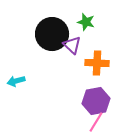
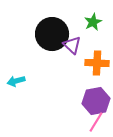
green star: moved 7 px right; rotated 30 degrees clockwise
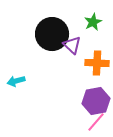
pink line: rotated 10 degrees clockwise
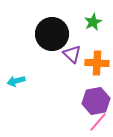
purple triangle: moved 9 px down
pink line: moved 2 px right
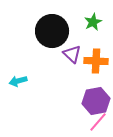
black circle: moved 3 px up
orange cross: moved 1 px left, 2 px up
cyan arrow: moved 2 px right
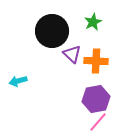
purple hexagon: moved 2 px up
